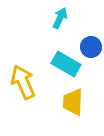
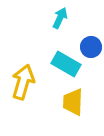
yellow arrow: rotated 40 degrees clockwise
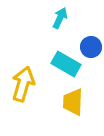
yellow arrow: moved 2 px down
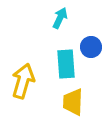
cyan rectangle: rotated 56 degrees clockwise
yellow arrow: moved 3 px up
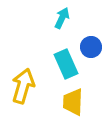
cyan arrow: moved 2 px right
cyan rectangle: rotated 20 degrees counterclockwise
yellow arrow: moved 5 px down
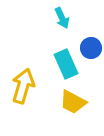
cyan arrow: rotated 130 degrees clockwise
blue circle: moved 1 px down
yellow trapezoid: rotated 64 degrees counterclockwise
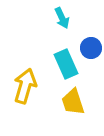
yellow arrow: moved 2 px right
yellow trapezoid: rotated 44 degrees clockwise
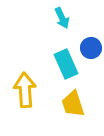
yellow arrow: moved 4 px down; rotated 20 degrees counterclockwise
yellow trapezoid: moved 2 px down
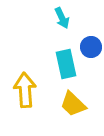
blue circle: moved 1 px up
cyan rectangle: rotated 12 degrees clockwise
yellow trapezoid: rotated 28 degrees counterclockwise
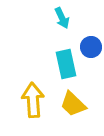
yellow arrow: moved 8 px right, 10 px down
